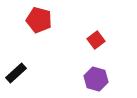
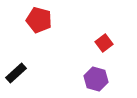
red square: moved 8 px right, 3 px down
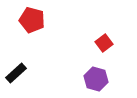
red pentagon: moved 7 px left
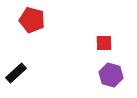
red square: rotated 36 degrees clockwise
purple hexagon: moved 15 px right, 4 px up
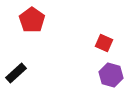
red pentagon: rotated 20 degrees clockwise
red square: rotated 24 degrees clockwise
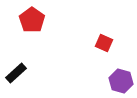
purple hexagon: moved 10 px right, 6 px down
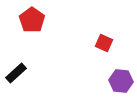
purple hexagon: rotated 10 degrees counterclockwise
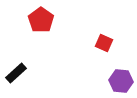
red pentagon: moved 9 px right
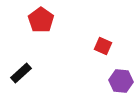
red square: moved 1 px left, 3 px down
black rectangle: moved 5 px right
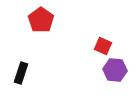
black rectangle: rotated 30 degrees counterclockwise
purple hexagon: moved 6 px left, 11 px up
